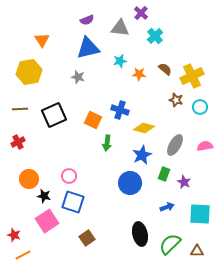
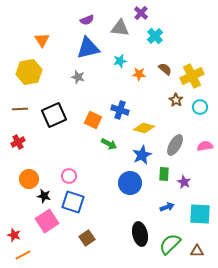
brown star: rotated 16 degrees clockwise
green arrow: moved 2 px right, 1 px down; rotated 70 degrees counterclockwise
green rectangle: rotated 16 degrees counterclockwise
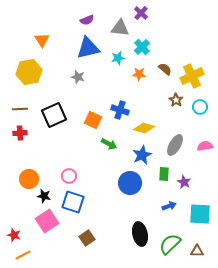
cyan cross: moved 13 px left, 11 px down
cyan star: moved 2 px left, 3 px up
red cross: moved 2 px right, 9 px up; rotated 24 degrees clockwise
blue arrow: moved 2 px right, 1 px up
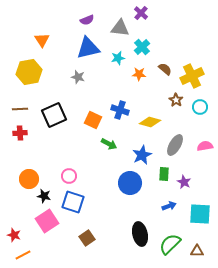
yellow diamond: moved 6 px right, 6 px up
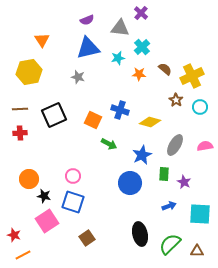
pink circle: moved 4 px right
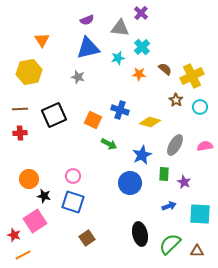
pink square: moved 12 px left
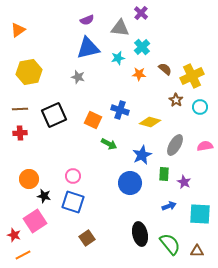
orange triangle: moved 24 px left, 10 px up; rotated 28 degrees clockwise
green semicircle: rotated 95 degrees clockwise
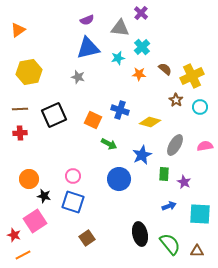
blue circle: moved 11 px left, 4 px up
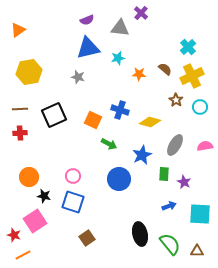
cyan cross: moved 46 px right
orange circle: moved 2 px up
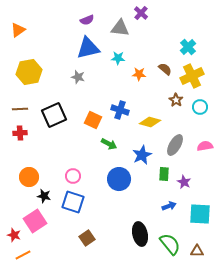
cyan star: rotated 16 degrees clockwise
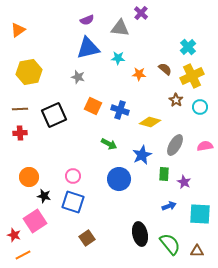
orange square: moved 14 px up
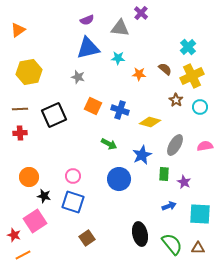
green semicircle: moved 2 px right
brown triangle: moved 1 px right, 3 px up
